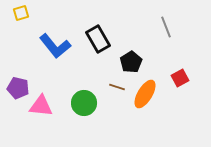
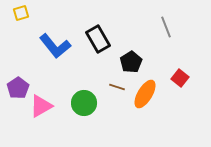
red square: rotated 24 degrees counterclockwise
purple pentagon: rotated 25 degrees clockwise
pink triangle: rotated 35 degrees counterclockwise
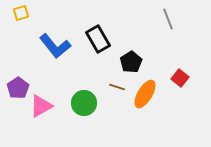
gray line: moved 2 px right, 8 px up
